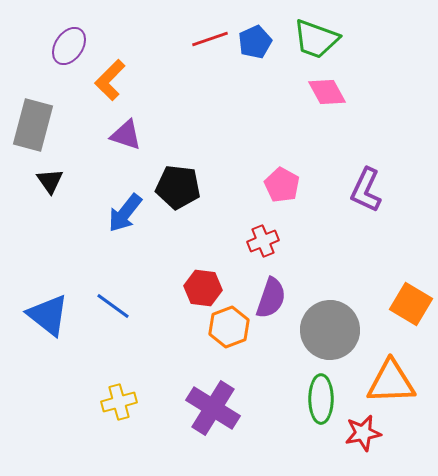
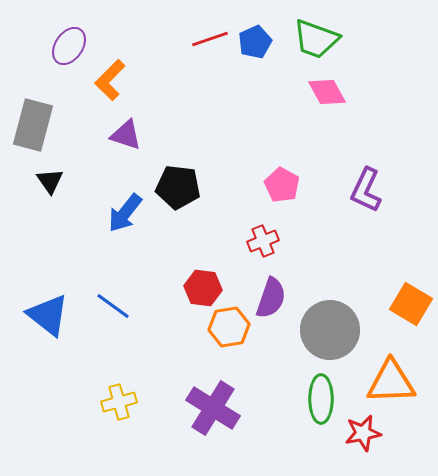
orange hexagon: rotated 12 degrees clockwise
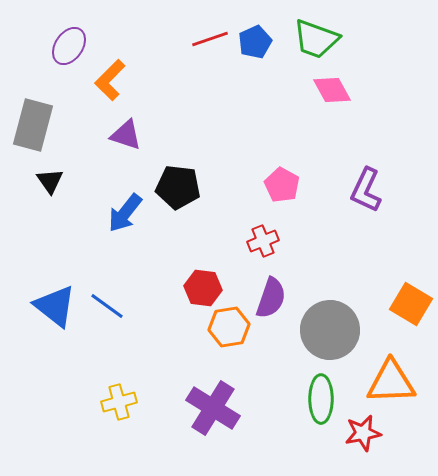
pink diamond: moved 5 px right, 2 px up
blue line: moved 6 px left
blue triangle: moved 7 px right, 9 px up
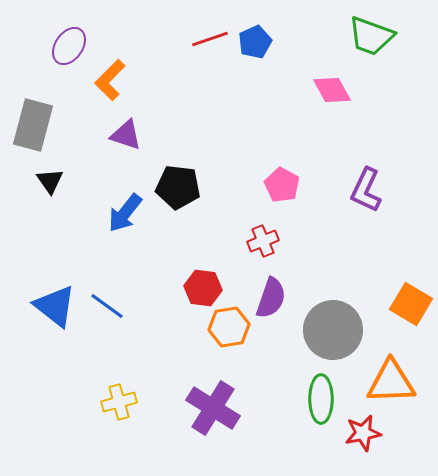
green trapezoid: moved 55 px right, 3 px up
gray circle: moved 3 px right
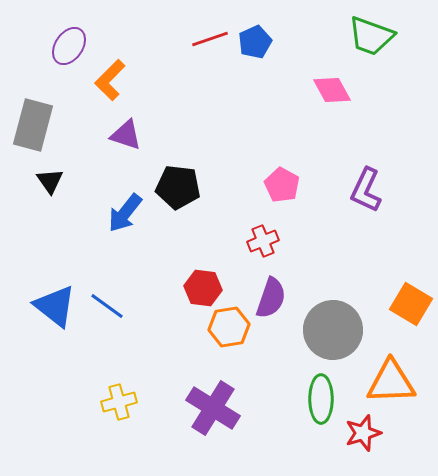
red star: rotated 6 degrees counterclockwise
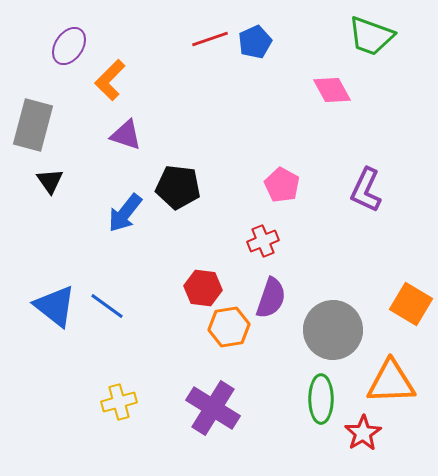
red star: rotated 15 degrees counterclockwise
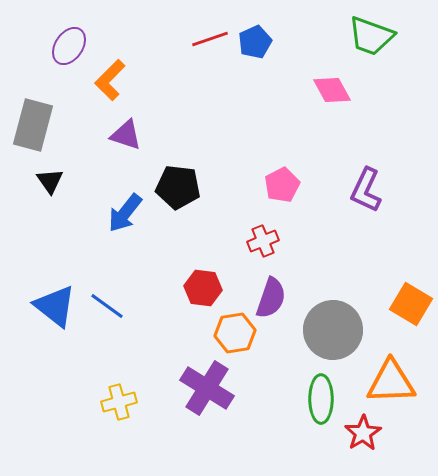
pink pentagon: rotated 16 degrees clockwise
orange hexagon: moved 6 px right, 6 px down
purple cross: moved 6 px left, 20 px up
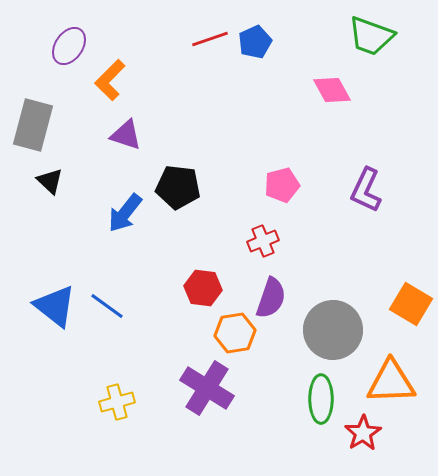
black triangle: rotated 12 degrees counterclockwise
pink pentagon: rotated 12 degrees clockwise
yellow cross: moved 2 px left
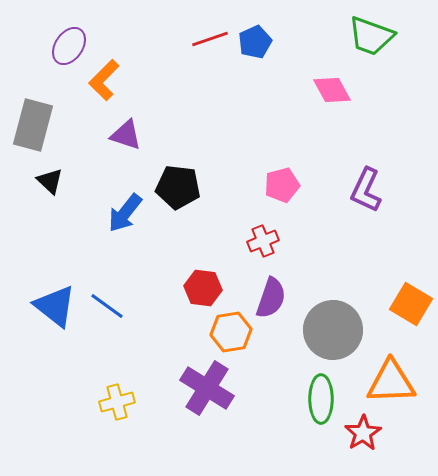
orange L-shape: moved 6 px left
orange hexagon: moved 4 px left, 1 px up
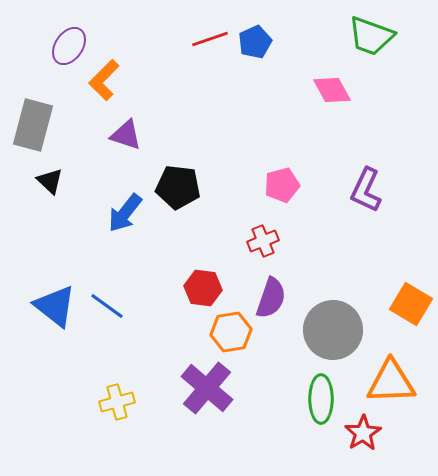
purple cross: rotated 8 degrees clockwise
